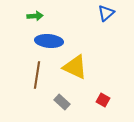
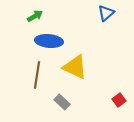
green arrow: rotated 28 degrees counterclockwise
red square: moved 16 px right; rotated 24 degrees clockwise
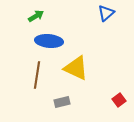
green arrow: moved 1 px right
yellow triangle: moved 1 px right, 1 px down
gray rectangle: rotated 56 degrees counterclockwise
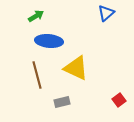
brown line: rotated 24 degrees counterclockwise
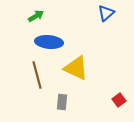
blue ellipse: moved 1 px down
gray rectangle: rotated 70 degrees counterclockwise
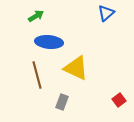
gray rectangle: rotated 14 degrees clockwise
